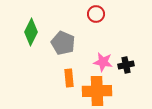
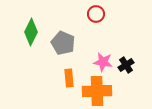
black cross: rotated 21 degrees counterclockwise
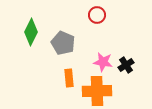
red circle: moved 1 px right, 1 px down
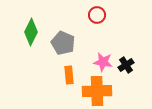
orange rectangle: moved 3 px up
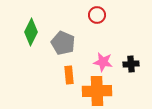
black cross: moved 5 px right, 1 px up; rotated 28 degrees clockwise
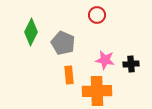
pink star: moved 2 px right, 2 px up
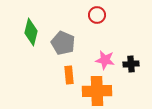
green diamond: rotated 12 degrees counterclockwise
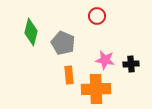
red circle: moved 1 px down
orange cross: moved 1 px left, 2 px up
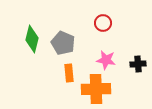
red circle: moved 6 px right, 7 px down
green diamond: moved 1 px right, 7 px down
pink star: moved 1 px right
black cross: moved 7 px right
orange rectangle: moved 2 px up
